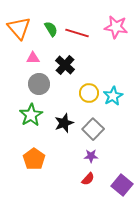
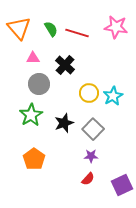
purple square: rotated 25 degrees clockwise
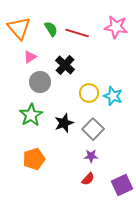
pink triangle: moved 3 px left, 1 px up; rotated 32 degrees counterclockwise
gray circle: moved 1 px right, 2 px up
cyan star: rotated 24 degrees counterclockwise
orange pentagon: rotated 20 degrees clockwise
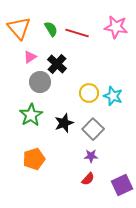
black cross: moved 8 px left, 1 px up
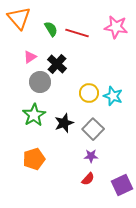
orange triangle: moved 10 px up
green star: moved 3 px right
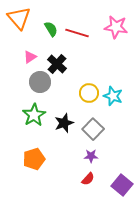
purple square: rotated 25 degrees counterclockwise
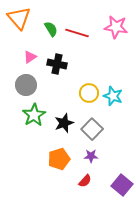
black cross: rotated 30 degrees counterclockwise
gray circle: moved 14 px left, 3 px down
gray square: moved 1 px left
orange pentagon: moved 25 px right
red semicircle: moved 3 px left, 2 px down
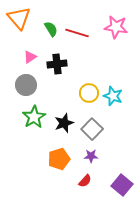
black cross: rotated 18 degrees counterclockwise
green star: moved 2 px down
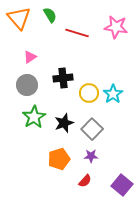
green semicircle: moved 1 px left, 14 px up
black cross: moved 6 px right, 14 px down
gray circle: moved 1 px right
cyan star: moved 2 px up; rotated 18 degrees clockwise
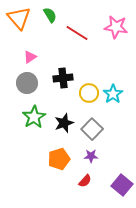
red line: rotated 15 degrees clockwise
gray circle: moved 2 px up
